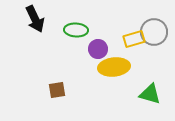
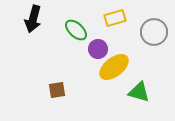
black arrow: moved 2 px left; rotated 40 degrees clockwise
green ellipse: rotated 40 degrees clockwise
yellow rectangle: moved 19 px left, 21 px up
yellow ellipse: rotated 32 degrees counterclockwise
green triangle: moved 11 px left, 2 px up
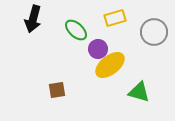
yellow ellipse: moved 4 px left, 2 px up
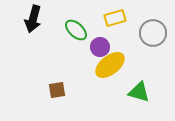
gray circle: moved 1 px left, 1 px down
purple circle: moved 2 px right, 2 px up
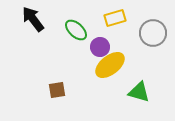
black arrow: rotated 128 degrees clockwise
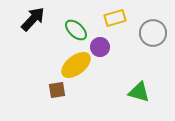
black arrow: rotated 80 degrees clockwise
yellow ellipse: moved 34 px left
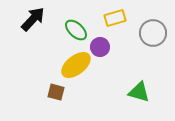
brown square: moved 1 px left, 2 px down; rotated 24 degrees clockwise
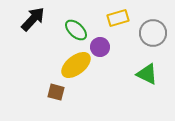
yellow rectangle: moved 3 px right
green triangle: moved 8 px right, 18 px up; rotated 10 degrees clockwise
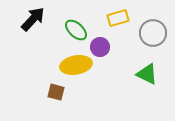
yellow ellipse: rotated 28 degrees clockwise
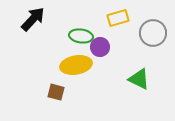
green ellipse: moved 5 px right, 6 px down; rotated 35 degrees counterclockwise
green triangle: moved 8 px left, 5 px down
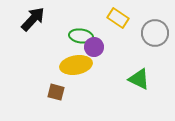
yellow rectangle: rotated 50 degrees clockwise
gray circle: moved 2 px right
purple circle: moved 6 px left
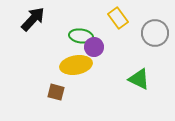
yellow rectangle: rotated 20 degrees clockwise
